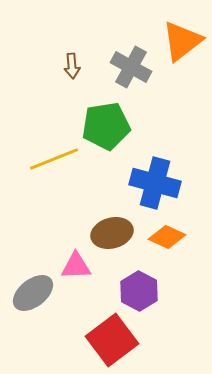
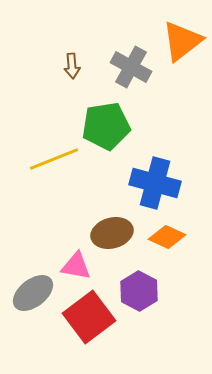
pink triangle: rotated 12 degrees clockwise
red square: moved 23 px left, 23 px up
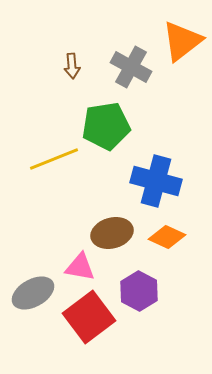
blue cross: moved 1 px right, 2 px up
pink triangle: moved 4 px right, 1 px down
gray ellipse: rotated 9 degrees clockwise
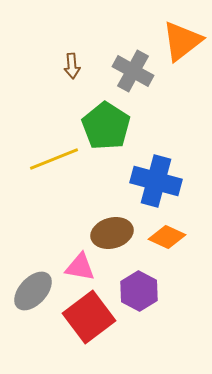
gray cross: moved 2 px right, 4 px down
green pentagon: rotated 30 degrees counterclockwise
gray ellipse: moved 2 px up; rotated 18 degrees counterclockwise
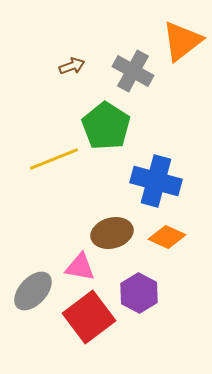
brown arrow: rotated 105 degrees counterclockwise
purple hexagon: moved 2 px down
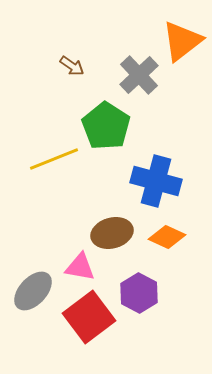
brown arrow: rotated 55 degrees clockwise
gray cross: moved 6 px right, 4 px down; rotated 18 degrees clockwise
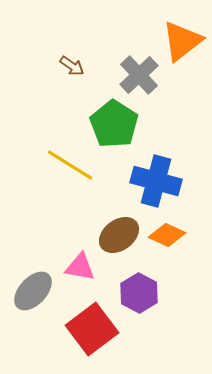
green pentagon: moved 8 px right, 2 px up
yellow line: moved 16 px right, 6 px down; rotated 54 degrees clockwise
brown ellipse: moved 7 px right, 2 px down; rotated 21 degrees counterclockwise
orange diamond: moved 2 px up
red square: moved 3 px right, 12 px down
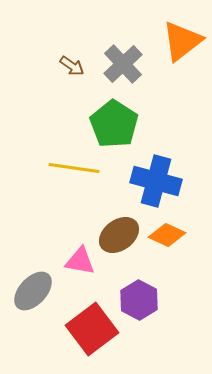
gray cross: moved 16 px left, 11 px up
yellow line: moved 4 px right, 3 px down; rotated 24 degrees counterclockwise
pink triangle: moved 6 px up
purple hexagon: moved 7 px down
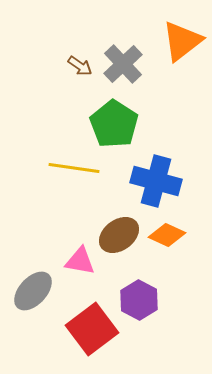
brown arrow: moved 8 px right
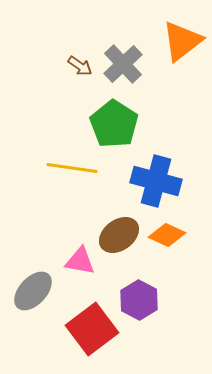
yellow line: moved 2 px left
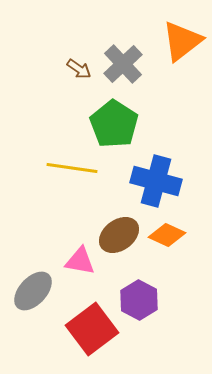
brown arrow: moved 1 px left, 3 px down
